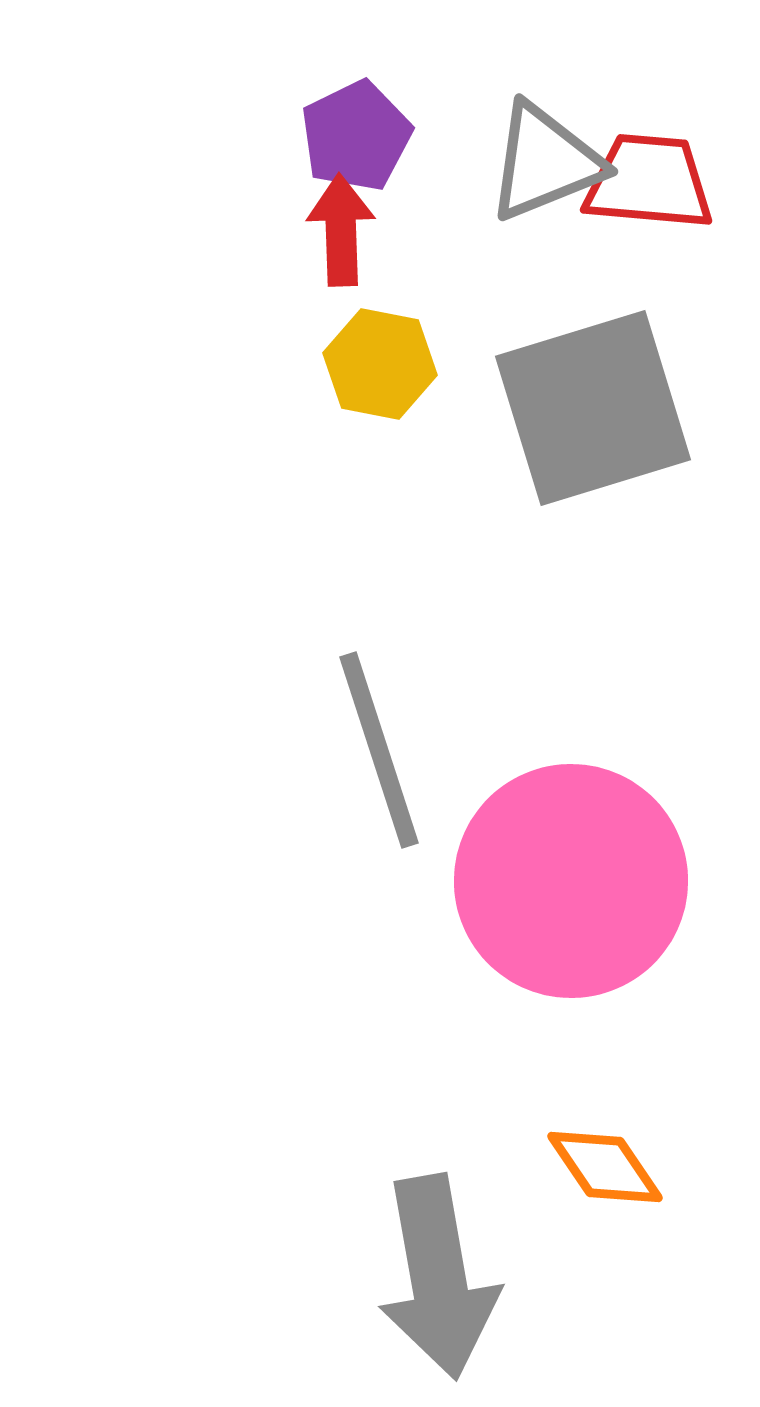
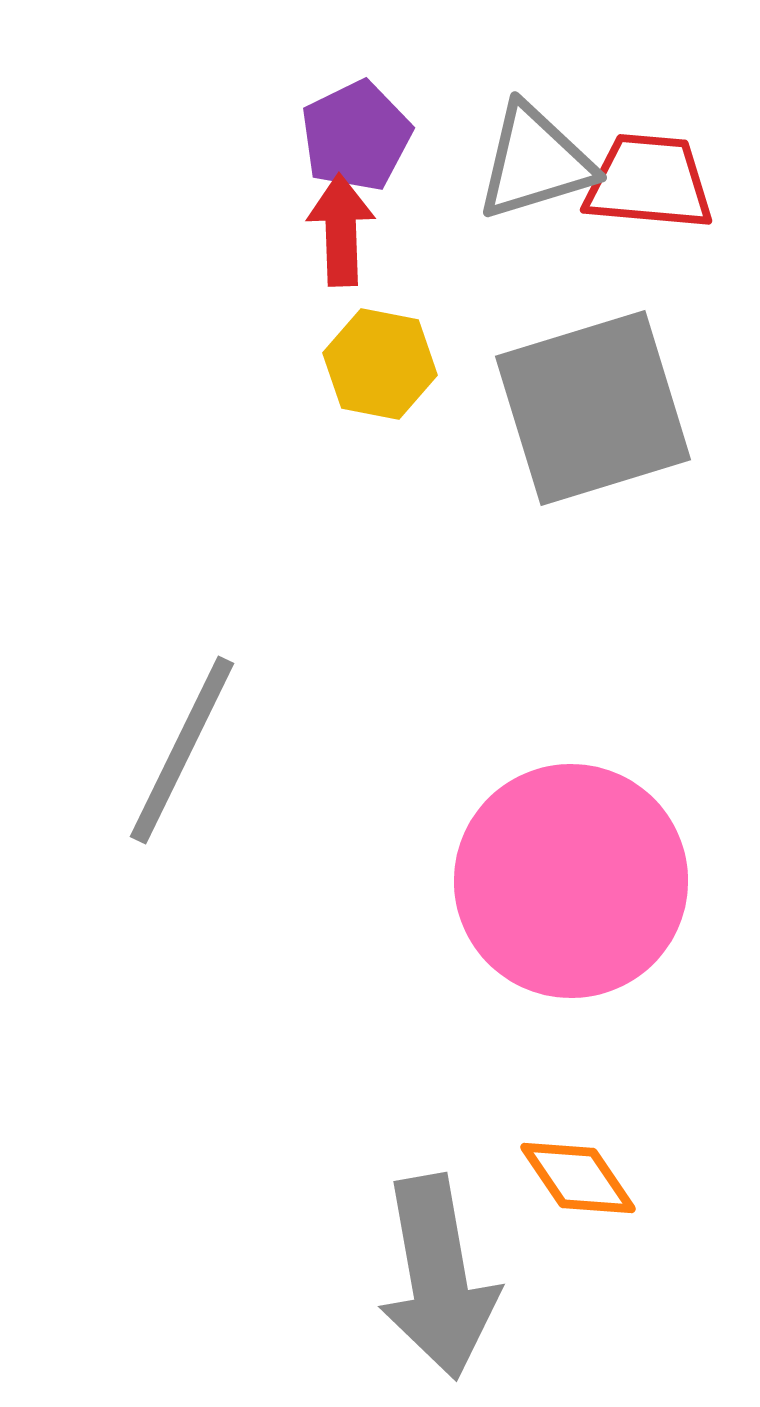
gray triangle: moved 10 px left; rotated 5 degrees clockwise
gray line: moved 197 px left; rotated 44 degrees clockwise
orange diamond: moved 27 px left, 11 px down
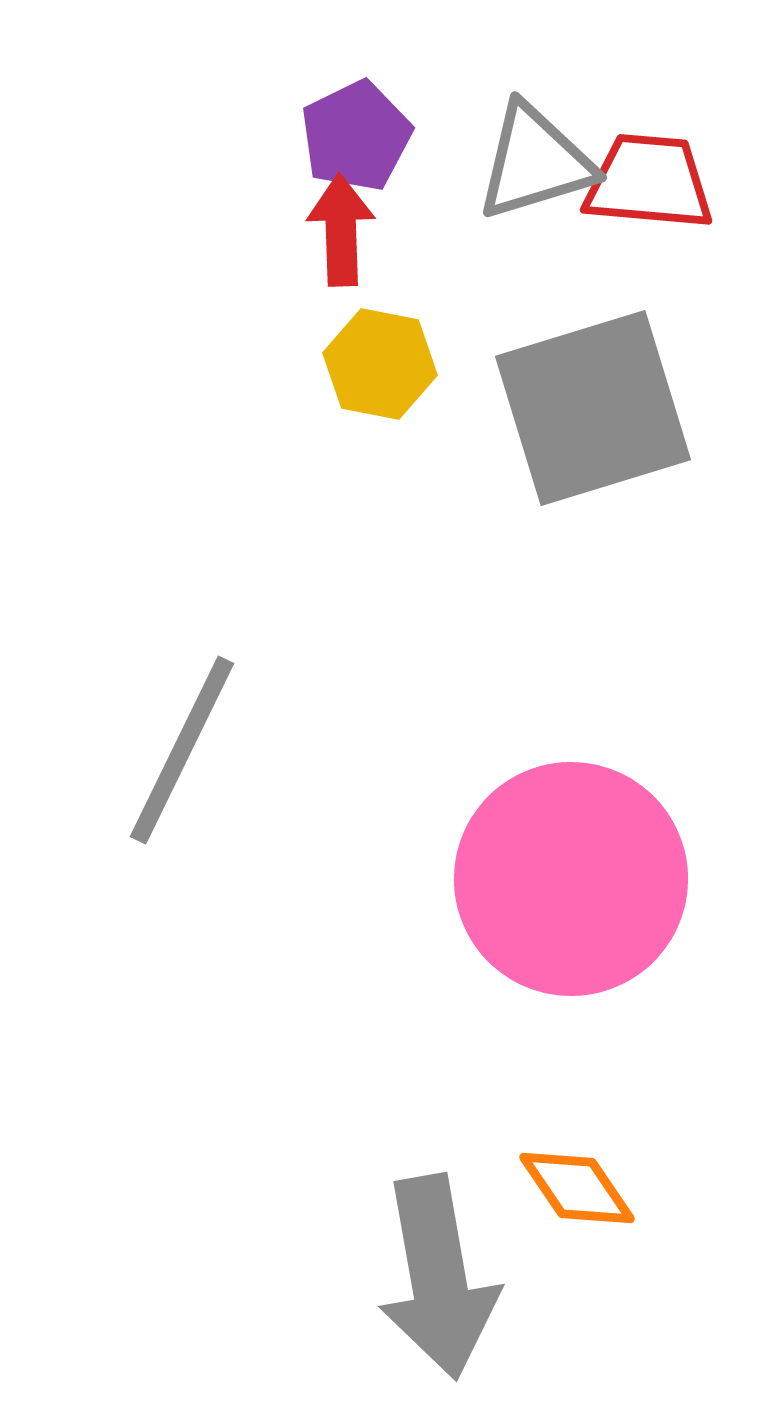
pink circle: moved 2 px up
orange diamond: moved 1 px left, 10 px down
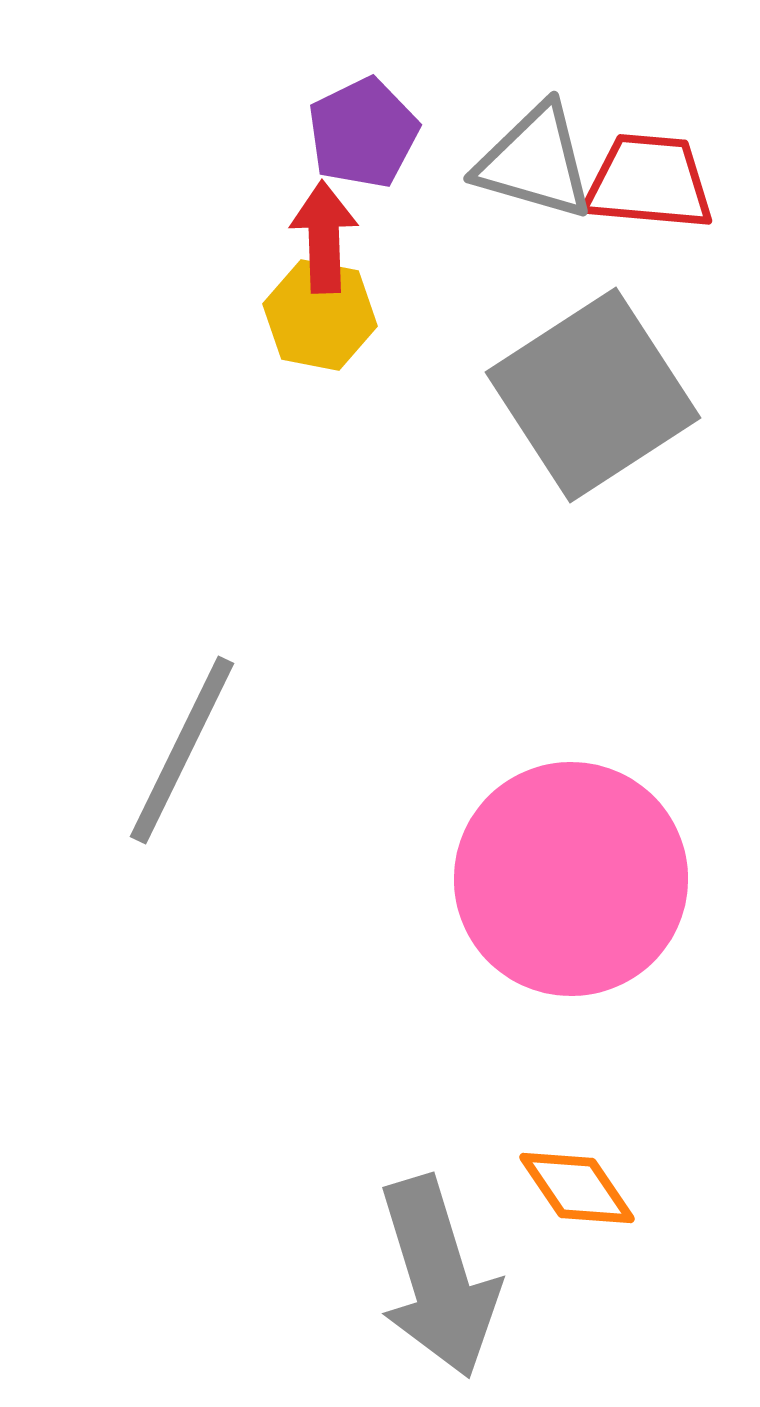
purple pentagon: moved 7 px right, 3 px up
gray triangle: rotated 33 degrees clockwise
red arrow: moved 17 px left, 7 px down
yellow hexagon: moved 60 px left, 49 px up
gray square: moved 13 px up; rotated 16 degrees counterclockwise
gray arrow: rotated 7 degrees counterclockwise
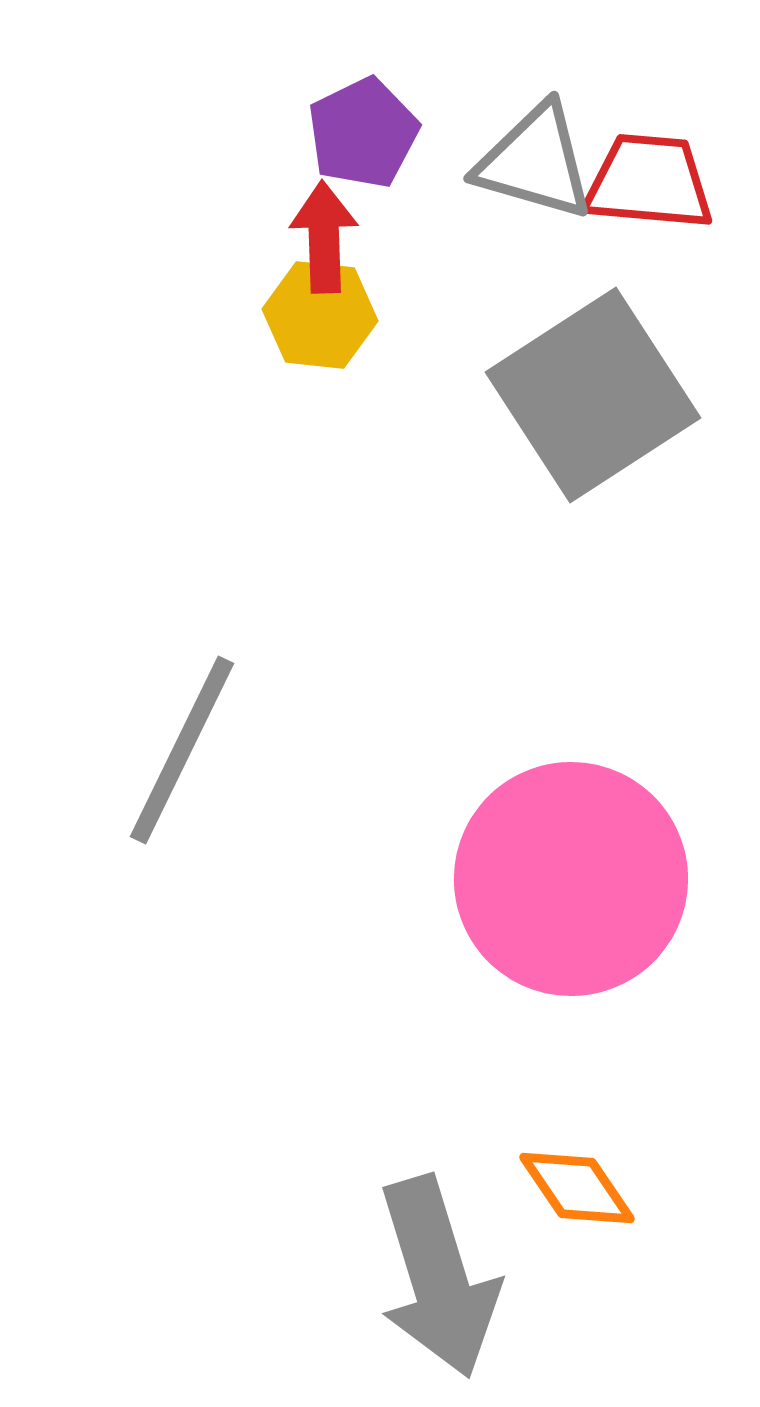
yellow hexagon: rotated 5 degrees counterclockwise
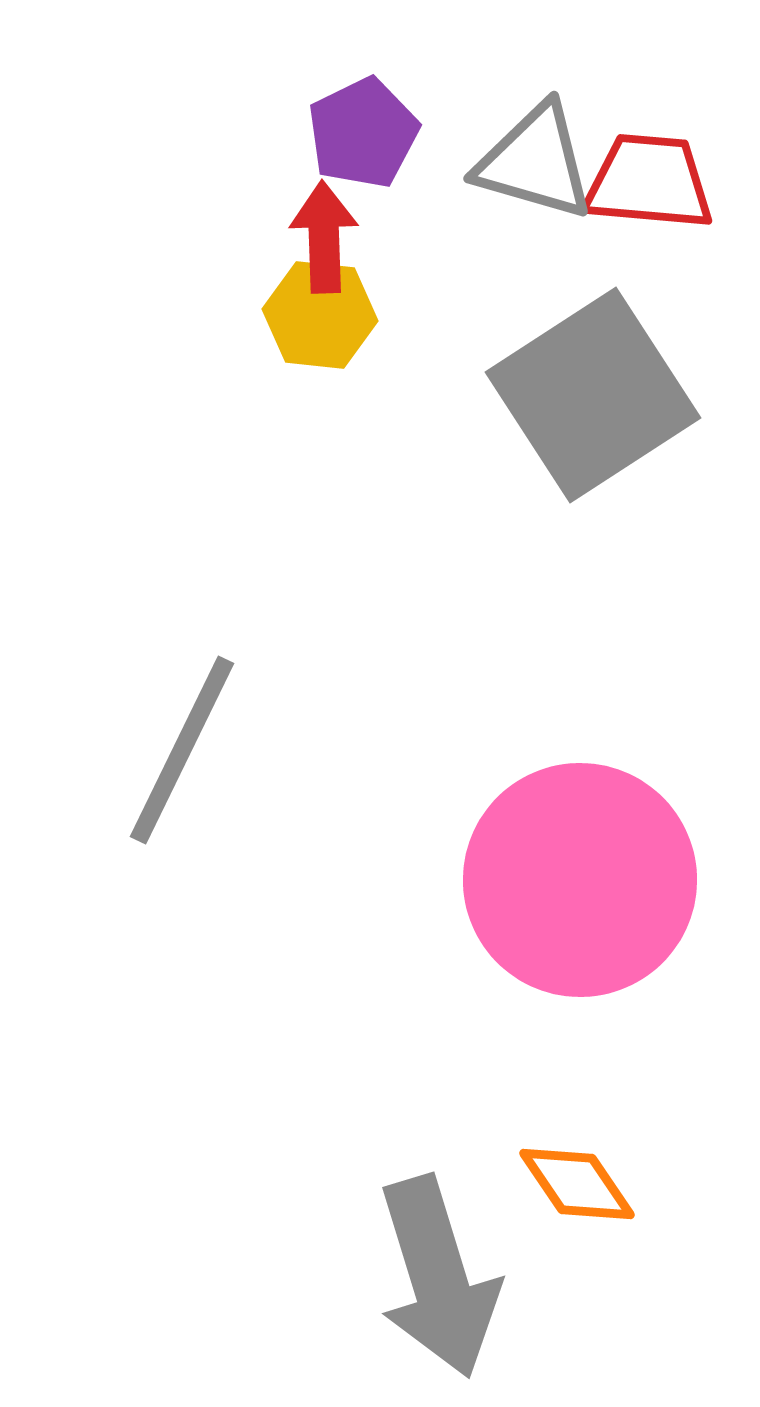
pink circle: moved 9 px right, 1 px down
orange diamond: moved 4 px up
